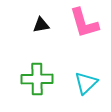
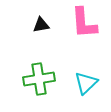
pink L-shape: rotated 12 degrees clockwise
green cross: moved 2 px right; rotated 8 degrees counterclockwise
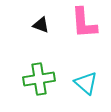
black triangle: rotated 30 degrees clockwise
cyan triangle: rotated 35 degrees counterclockwise
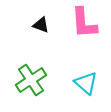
green cross: moved 8 px left, 1 px down; rotated 24 degrees counterclockwise
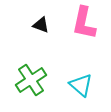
pink L-shape: rotated 16 degrees clockwise
cyan triangle: moved 5 px left, 2 px down
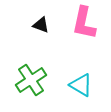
cyan triangle: rotated 10 degrees counterclockwise
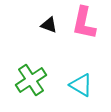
black triangle: moved 8 px right
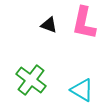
green cross: rotated 20 degrees counterclockwise
cyan triangle: moved 1 px right, 5 px down
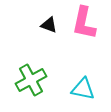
green cross: rotated 24 degrees clockwise
cyan triangle: moved 1 px right, 1 px up; rotated 20 degrees counterclockwise
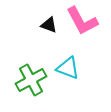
pink L-shape: moved 2 px left, 2 px up; rotated 40 degrees counterclockwise
cyan triangle: moved 15 px left, 21 px up; rotated 10 degrees clockwise
